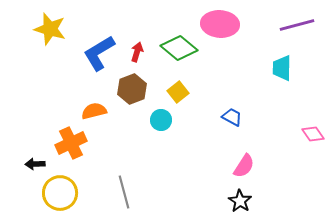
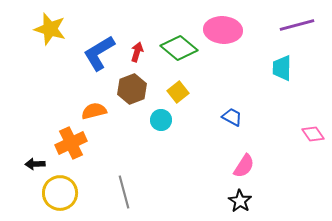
pink ellipse: moved 3 px right, 6 px down
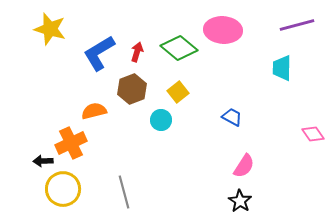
black arrow: moved 8 px right, 3 px up
yellow circle: moved 3 px right, 4 px up
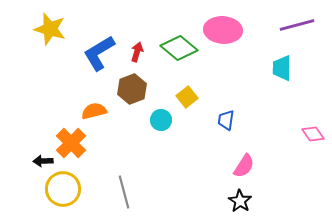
yellow square: moved 9 px right, 5 px down
blue trapezoid: moved 6 px left, 3 px down; rotated 110 degrees counterclockwise
orange cross: rotated 20 degrees counterclockwise
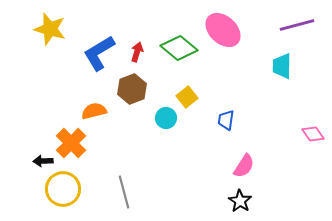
pink ellipse: rotated 39 degrees clockwise
cyan trapezoid: moved 2 px up
cyan circle: moved 5 px right, 2 px up
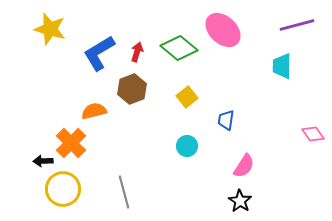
cyan circle: moved 21 px right, 28 px down
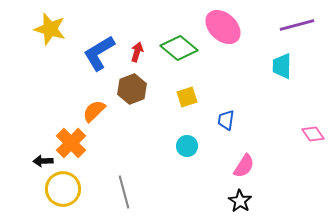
pink ellipse: moved 3 px up
yellow square: rotated 20 degrees clockwise
orange semicircle: rotated 30 degrees counterclockwise
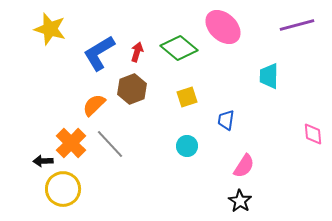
cyan trapezoid: moved 13 px left, 10 px down
orange semicircle: moved 6 px up
pink diamond: rotated 30 degrees clockwise
gray line: moved 14 px left, 48 px up; rotated 28 degrees counterclockwise
